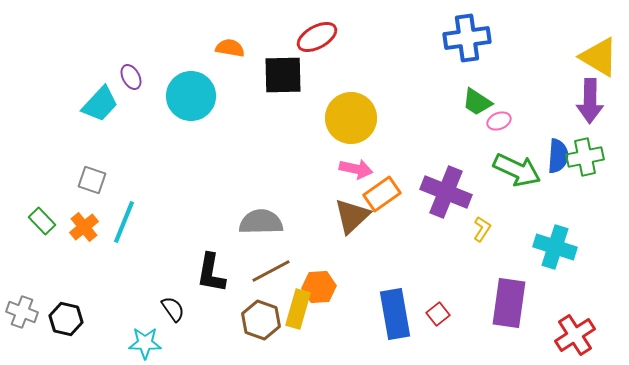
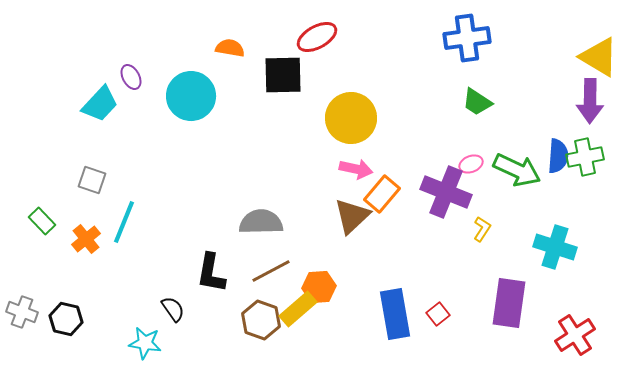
pink ellipse: moved 28 px left, 43 px down
orange rectangle: rotated 15 degrees counterclockwise
orange cross: moved 2 px right, 12 px down
yellow rectangle: rotated 33 degrees clockwise
cyan star: rotated 8 degrees clockwise
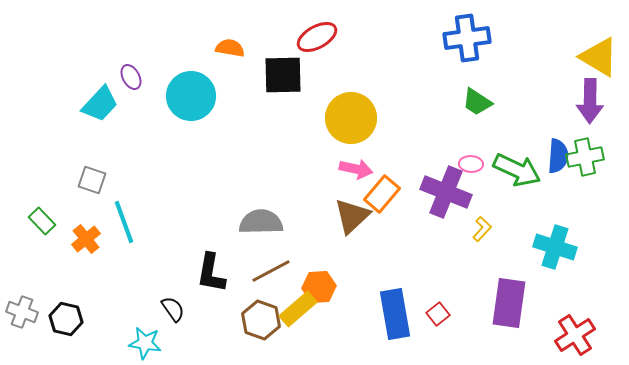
pink ellipse: rotated 25 degrees clockwise
cyan line: rotated 42 degrees counterclockwise
yellow L-shape: rotated 10 degrees clockwise
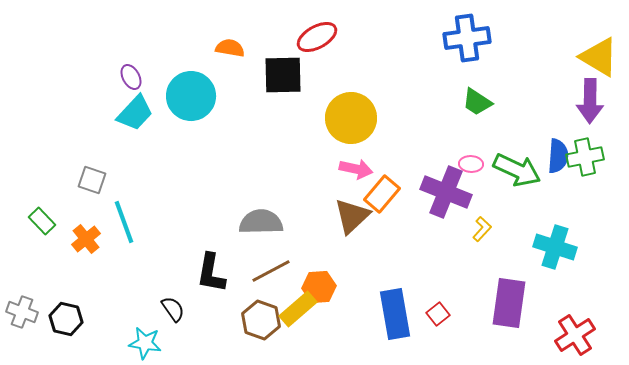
cyan trapezoid: moved 35 px right, 9 px down
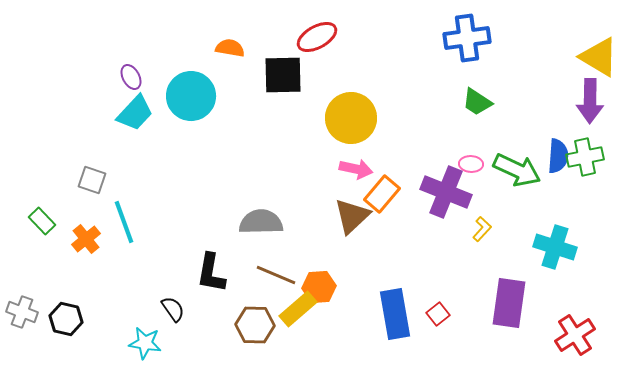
brown line: moved 5 px right, 4 px down; rotated 51 degrees clockwise
brown hexagon: moved 6 px left, 5 px down; rotated 18 degrees counterclockwise
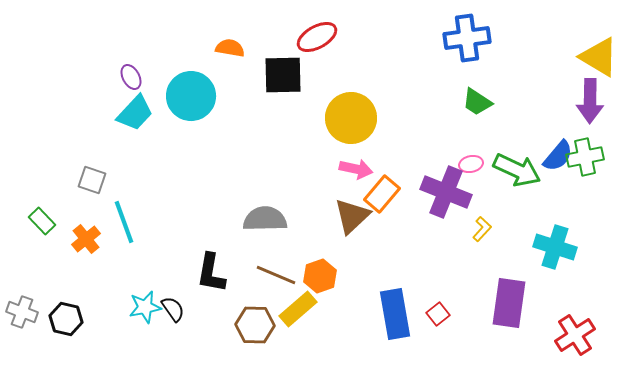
blue semicircle: rotated 36 degrees clockwise
pink ellipse: rotated 15 degrees counterclockwise
gray semicircle: moved 4 px right, 3 px up
orange hexagon: moved 1 px right, 11 px up; rotated 16 degrees counterclockwise
cyan star: moved 36 px up; rotated 20 degrees counterclockwise
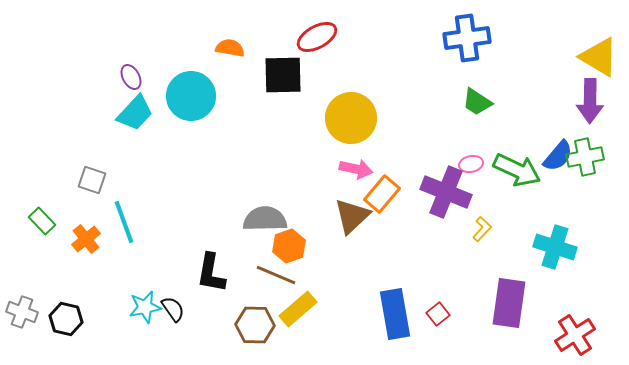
orange hexagon: moved 31 px left, 30 px up
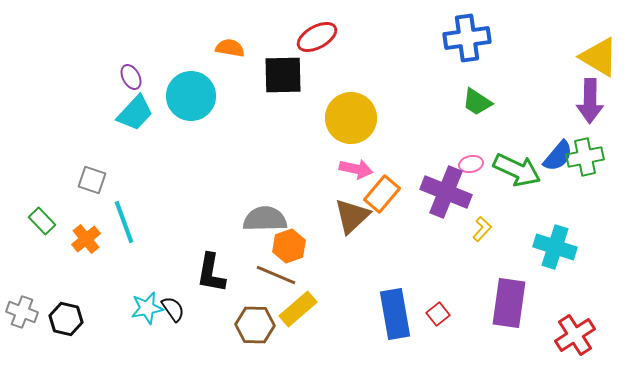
cyan star: moved 2 px right, 1 px down
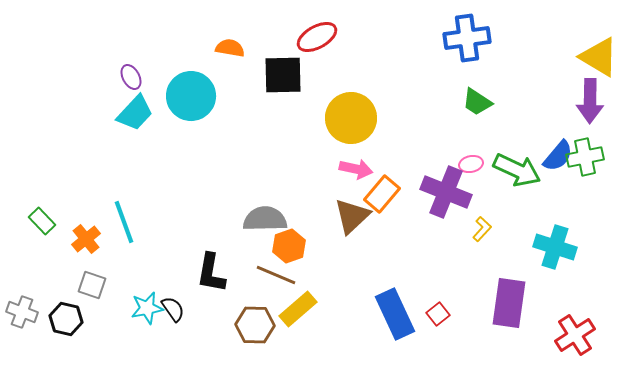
gray square: moved 105 px down
blue rectangle: rotated 15 degrees counterclockwise
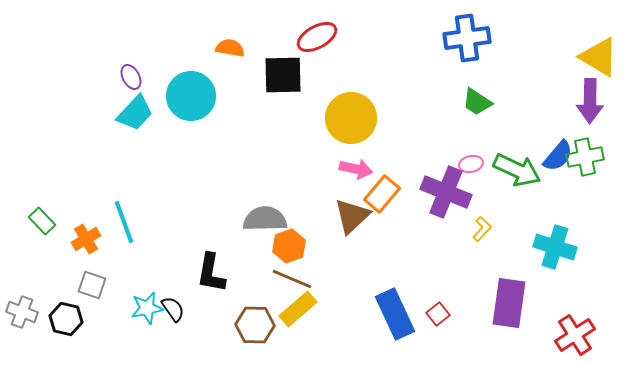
orange cross: rotated 8 degrees clockwise
brown line: moved 16 px right, 4 px down
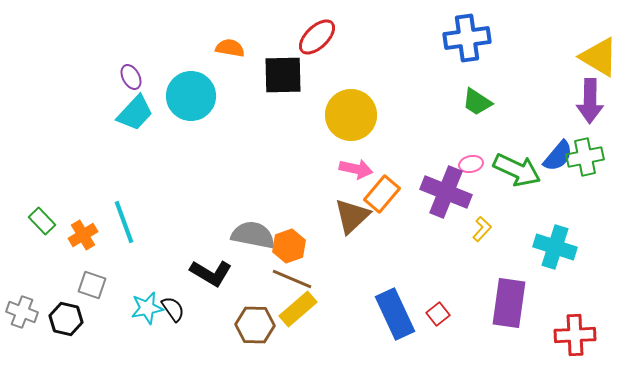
red ellipse: rotated 15 degrees counterclockwise
yellow circle: moved 3 px up
gray semicircle: moved 12 px left, 16 px down; rotated 12 degrees clockwise
orange cross: moved 3 px left, 4 px up
black L-shape: rotated 69 degrees counterclockwise
red cross: rotated 30 degrees clockwise
